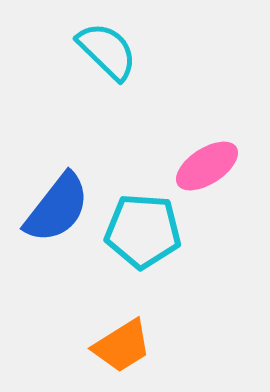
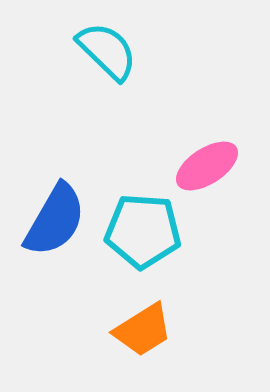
blue semicircle: moved 2 px left, 12 px down; rotated 8 degrees counterclockwise
orange trapezoid: moved 21 px right, 16 px up
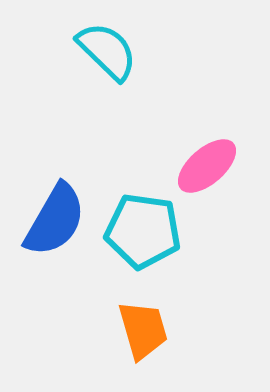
pink ellipse: rotated 8 degrees counterclockwise
cyan pentagon: rotated 4 degrees clockwise
orange trapezoid: rotated 74 degrees counterclockwise
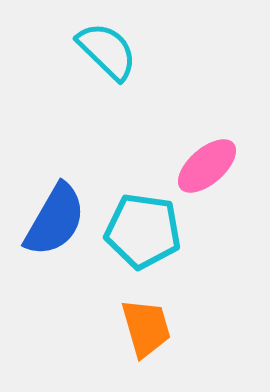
orange trapezoid: moved 3 px right, 2 px up
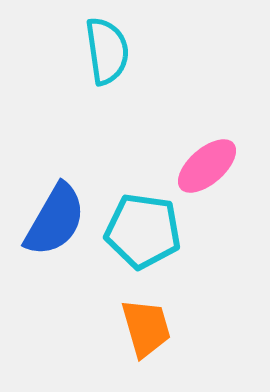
cyan semicircle: rotated 38 degrees clockwise
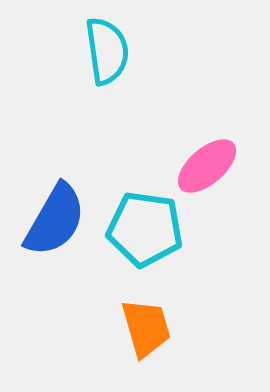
cyan pentagon: moved 2 px right, 2 px up
